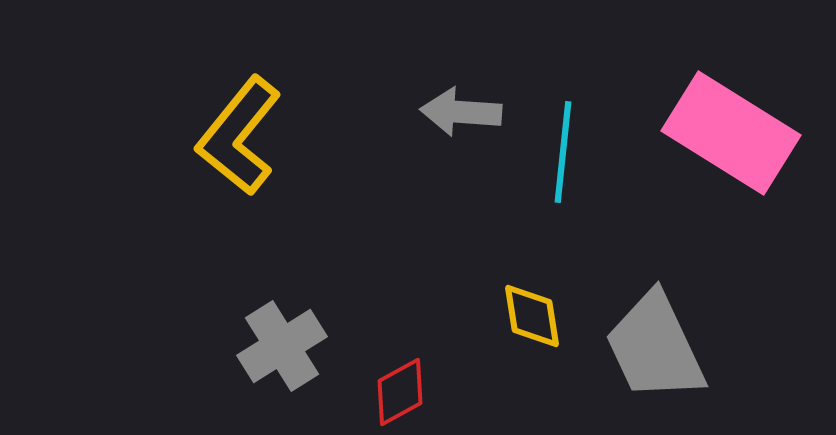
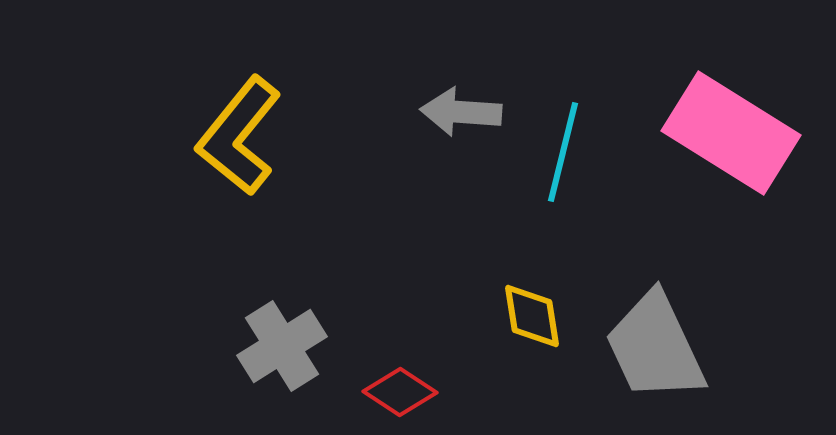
cyan line: rotated 8 degrees clockwise
red diamond: rotated 62 degrees clockwise
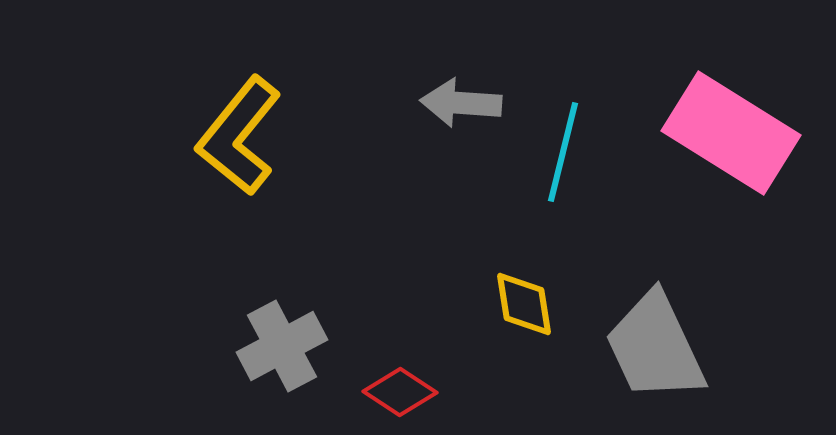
gray arrow: moved 9 px up
yellow diamond: moved 8 px left, 12 px up
gray cross: rotated 4 degrees clockwise
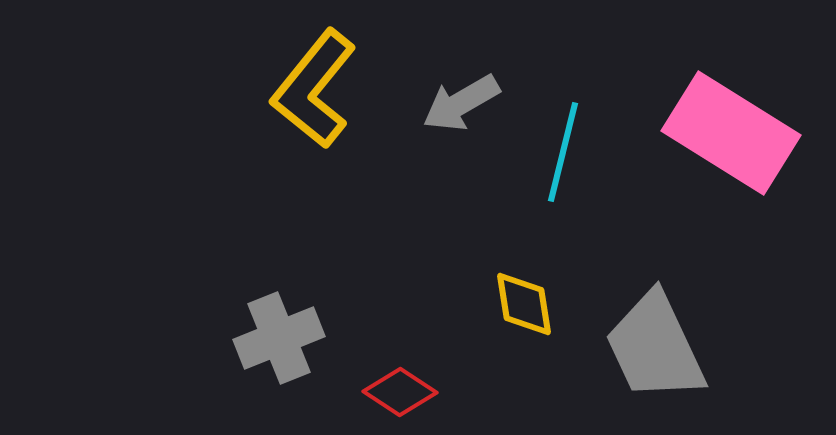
gray arrow: rotated 34 degrees counterclockwise
yellow L-shape: moved 75 px right, 47 px up
gray cross: moved 3 px left, 8 px up; rotated 6 degrees clockwise
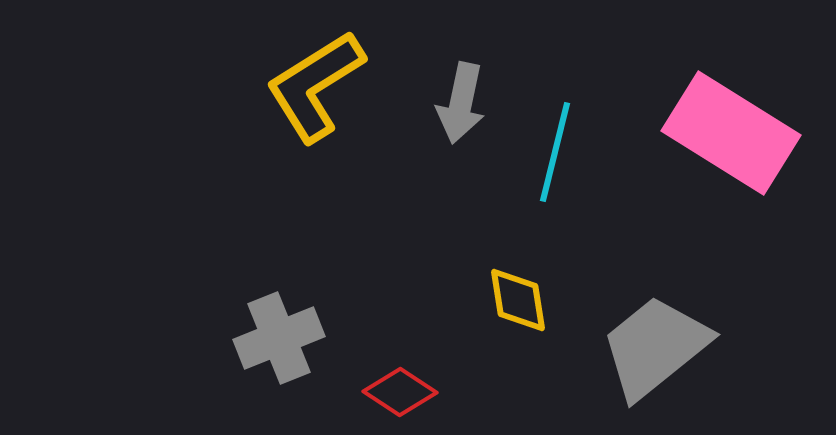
yellow L-shape: moved 1 px right, 3 px up; rotated 19 degrees clockwise
gray arrow: rotated 48 degrees counterclockwise
cyan line: moved 8 px left
yellow diamond: moved 6 px left, 4 px up
gray trapezoid: rotated 76 degrees clockwise
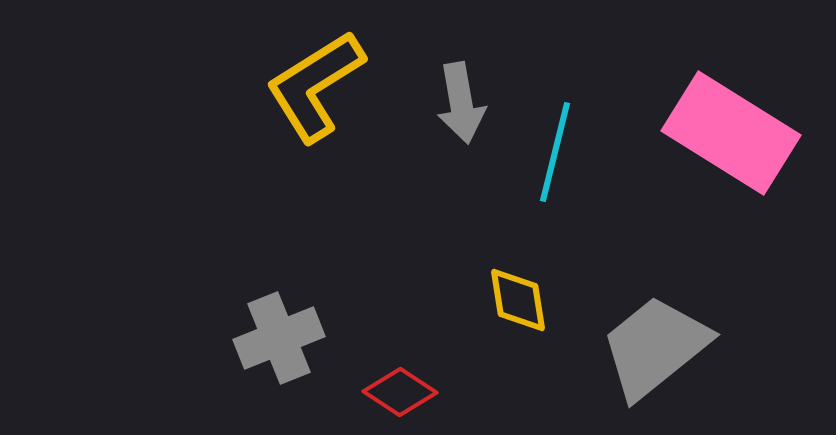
gray arrow: rotated 22 degrees counterclockwise
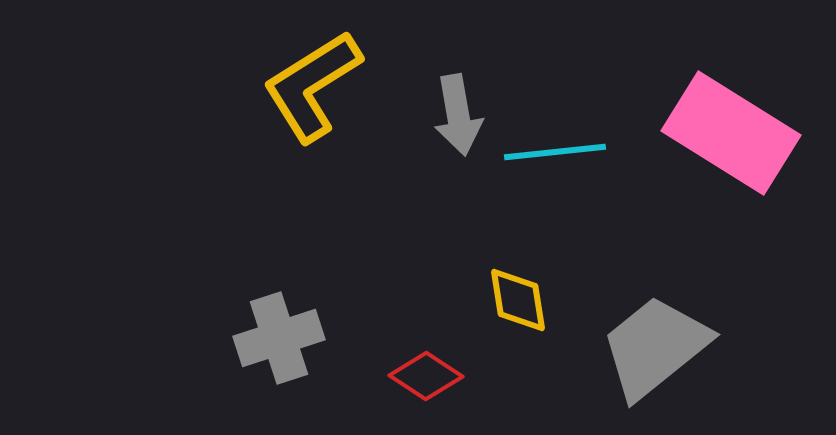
yellow L-shape: moved 3 px left
gray arrow: moved 3 px left, 12 px down
cyan line: rotated 70 degrees clockwise
gray cross: rotated 4 degrees clockwise
red diamond: moved 26 px right, 16 px up
